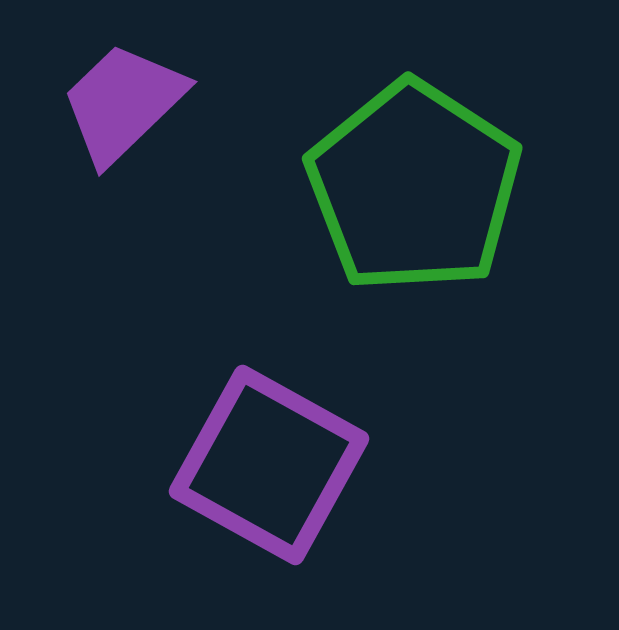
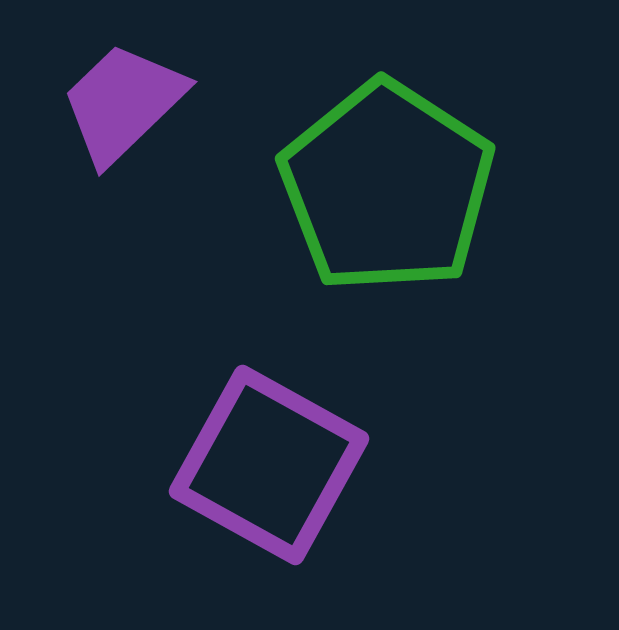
green pentagon: moved 27 px left
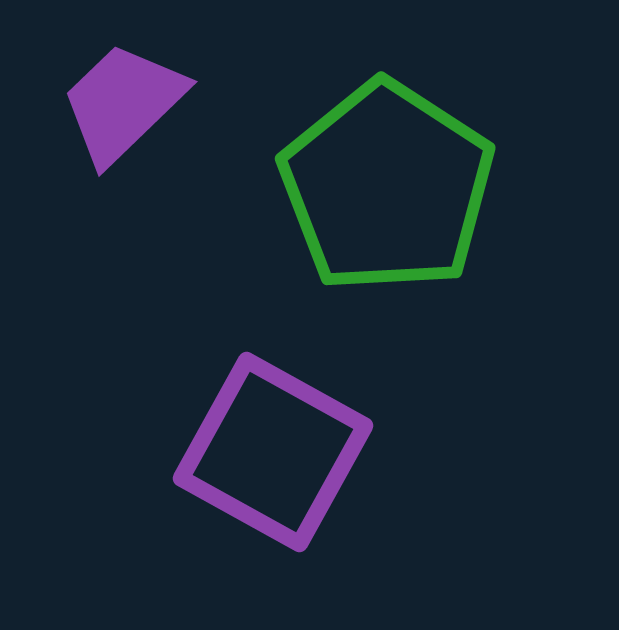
purple square: moved 4 px right, 13 px up
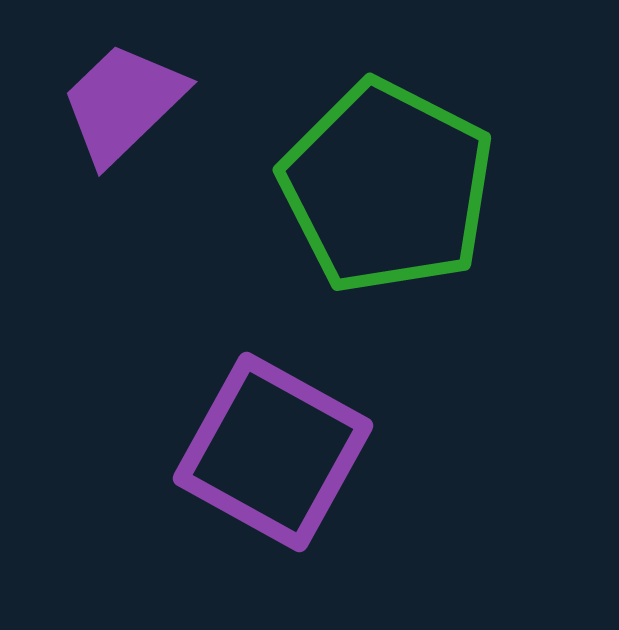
green pentagon: rotated 6 degrees counterclockwise
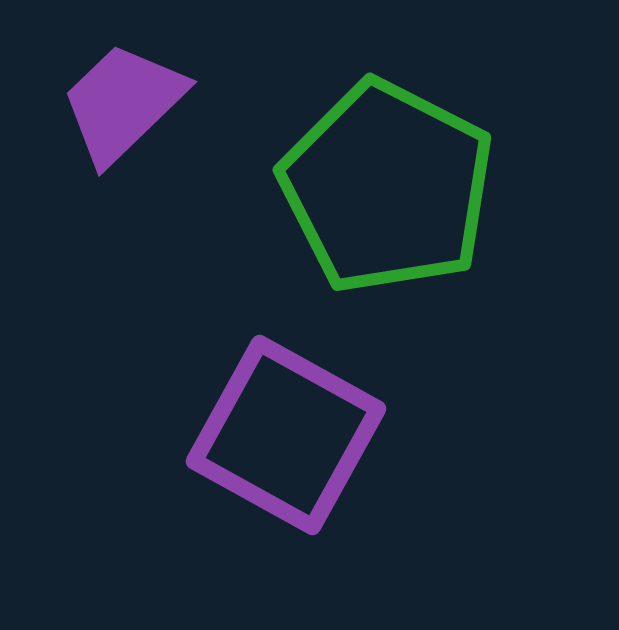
purple square: moved 13 px right, 17 px up
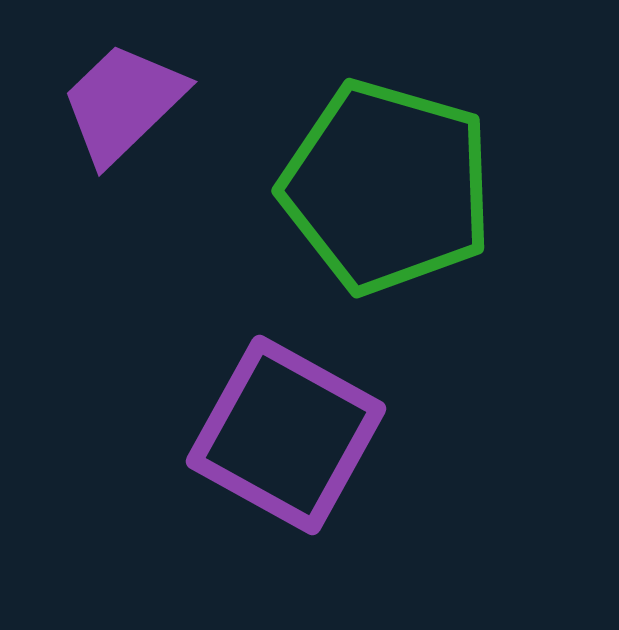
green pentagon: rotated 11 degrees counterclockwise
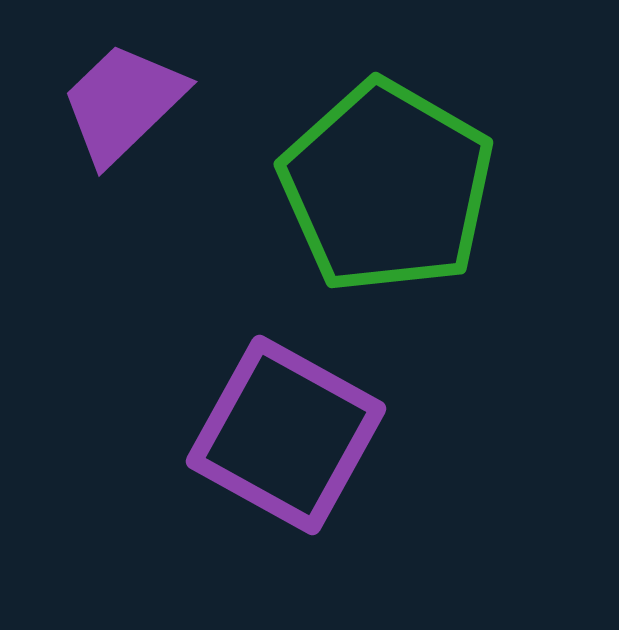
green pentagon: rotated 14 degrees clockwise
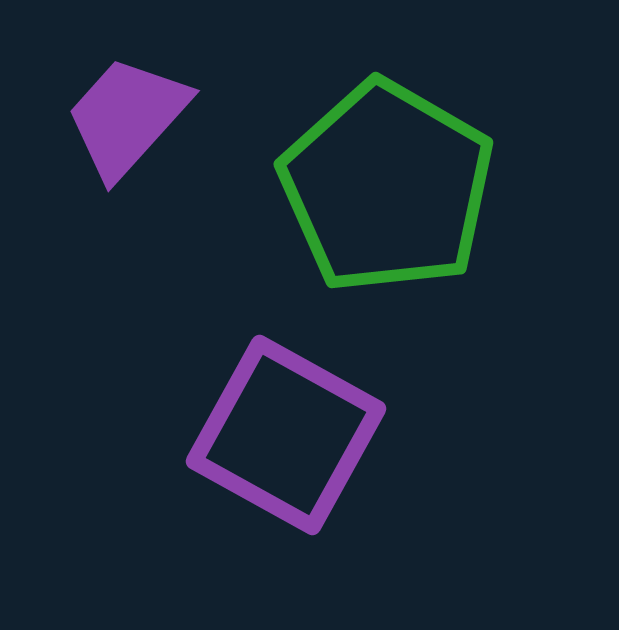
purple trapezoid: moved 4 px right, 14 px down; rotated 4 degrees counterclockwise
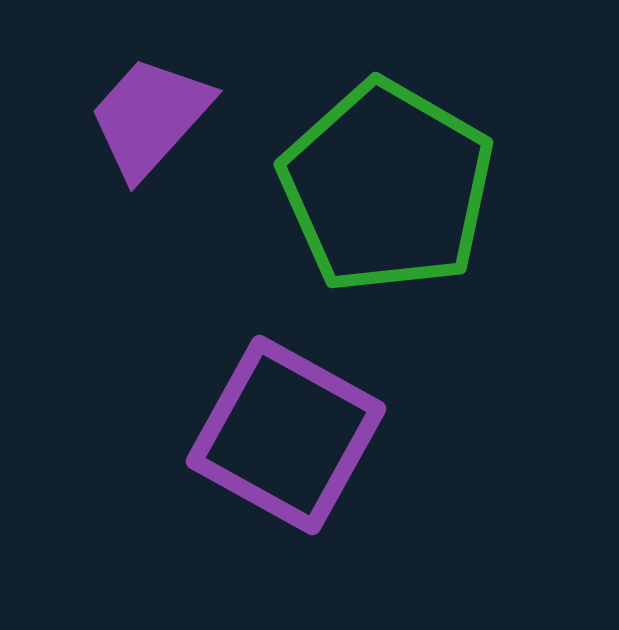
purple trapezoid: moved 23 px right
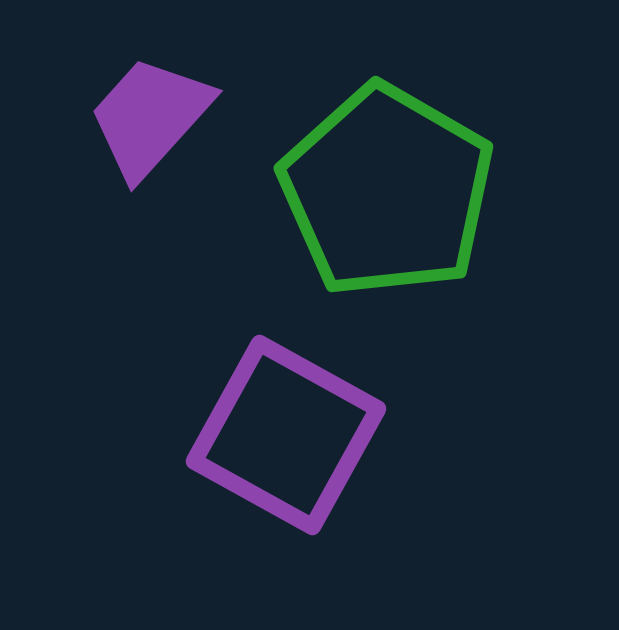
green pentagon: moved 4 px down
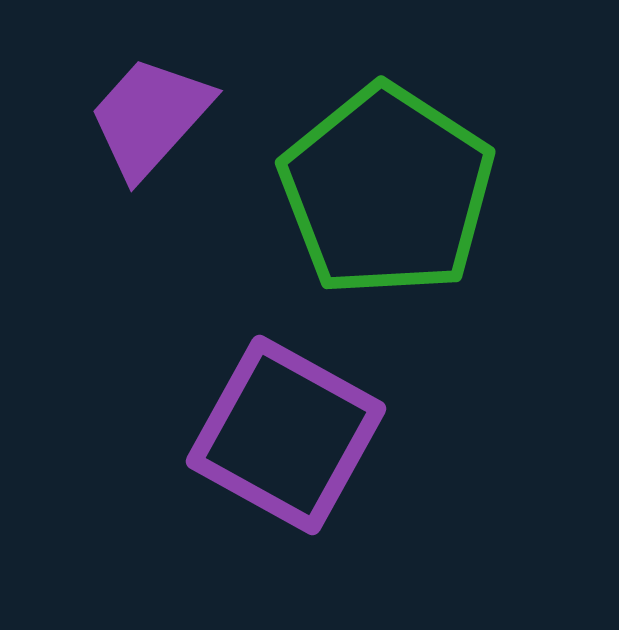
green pentagon: rotated 3 degrees clockwise
